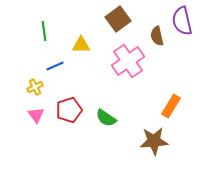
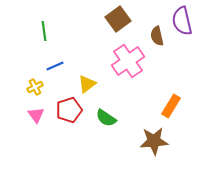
yellow triangle: moved 6 px right, 39 px down; rotated 36 degrees counterclockwise
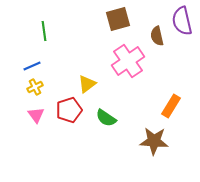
brown square: rotated 20 degrees clockwise
blue line: moved 23 px left
brown star: rotated 8 degrees clockwise
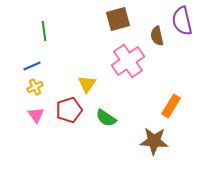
yellow triangle: rotated 18 degrees counterclockwise
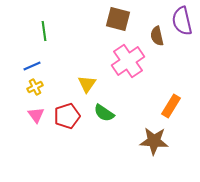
brown square: rotated 30 degrees clockwise
red pentagon: moved 2 px left, 6 px down
green semicircle: moved 2 px left, 5 px up
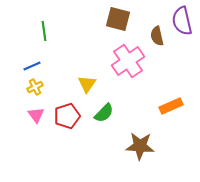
orange rectangle: rotated 35 degrees clockwise
green semicircle: rotated 80 degrees counterclockwise
brown star: moved 14 px left, 5 px down
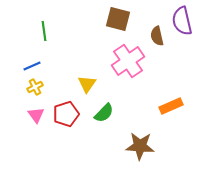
red pentagon: moved 1 px left, 2 px up
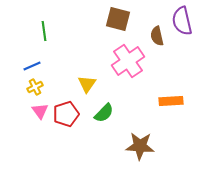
orange rectangle: moved 5 px up; rotated 20 degrees clockwise
pink triangle: moved 4 px right, 4 px up
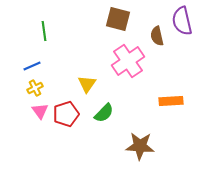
yellow cross: moved 1 px down
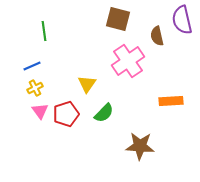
purple semicircle: moved 1 px up
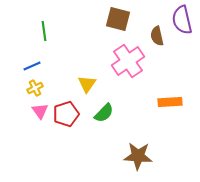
orange rectangle: moved 1 px left, 1 px down
brown star: moved 2 px left, 10 px down
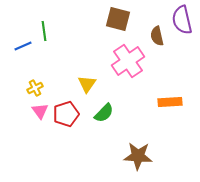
blue line: moved 9 px left, 20 px up
